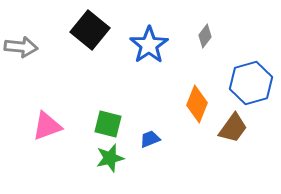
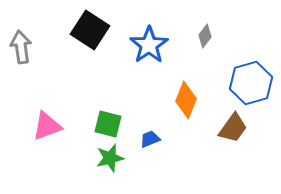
black square: rotated 6 degrees counterclockwise
gray arrow: rotated 104 degrees counterclockwise
orange diamond: moved 11 px left, 4 px up
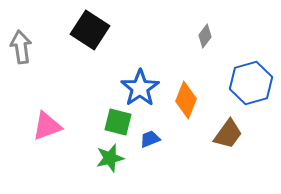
blue star: moved 9 px left, 43 px down
green square: moved 10 px right, 2 px up
brown trapezoid: moved 5 px left, 6 px down
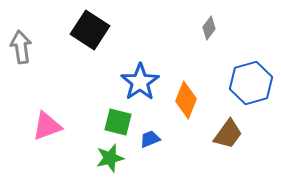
gray diamond: moved 4 px right, 8 px up
blue star: moved 6 px up
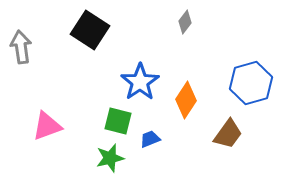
gray diamond: moved 24 px left, 6 px up
orange diamond: rotated 12 degrees clockwise
green square: moved 1 px up
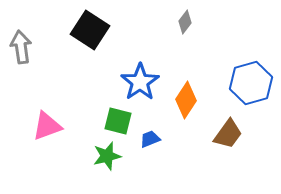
green star: moved 3 px left, 2 px up
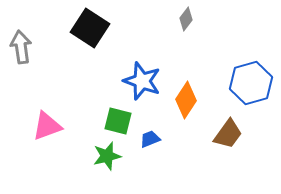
gray diamond: moved 1 px right, 3 px up
black square: moved 2 px up
blue star: moved 2 px right, 1 px up; rotated 18 degrees counterclockwise
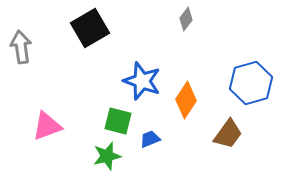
black square: rotated 27 degrees clockwise
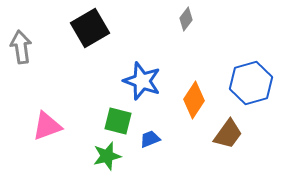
orange diamond: moved 8 px right
